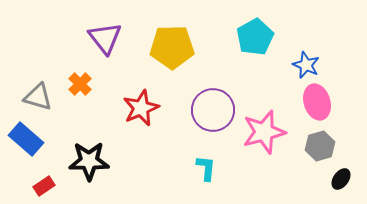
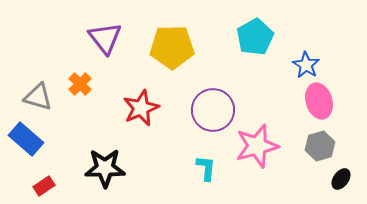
blue star: rotated 8 degrees clockwise
pink ellipse: moved 2 px right, 1 px up
pink star: moved 7 px left, 14 px down
black star: moved 16 px right, 7 px down
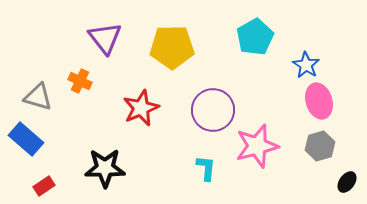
orange cross: moved 3 px up; rotated 20 degrees counterclockwise
black ellipse: moved 6 px right, 3 px down
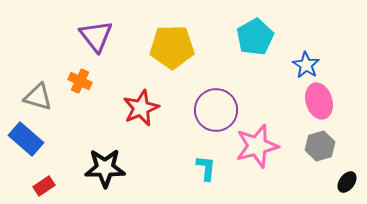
purple triangle: moved 9 px left, 2 px up
purple circle: moved 3 px right
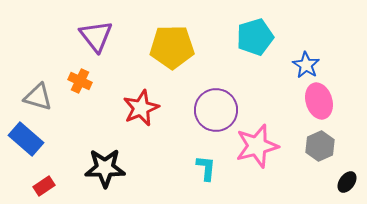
cyan pentagon: rotated 12 degrees clockwise
gray hexagon: rotated 8 degrees counterclockwise
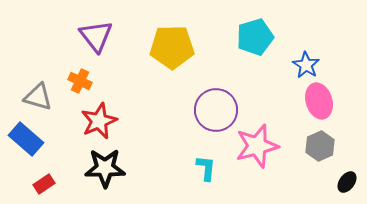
red star: moved 42 px left, 13 px down
red rectangle: moved 2 px up
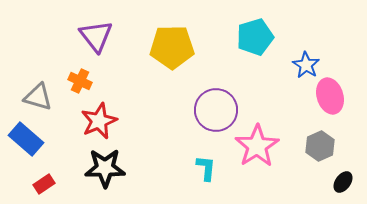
pink ellipse: moved 11 px right, 5 px up
pink star: rotated 18 degrees counterclockwise
black ellipse: moved 4 px left
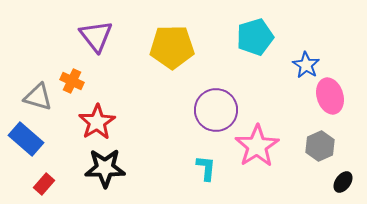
orange cross: moved 8 px left
red star: moved 2 px left, 1 px down; rotated 9 degrees counterclockwise
red rectangle: rotated 15 degrees counterclockwise
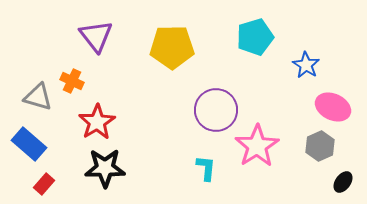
pink ellipse: moved 3 px right, 11 px down; rotated 48 degrees counterclockwise
blue rectangle: moved 3 px right, 5 px down
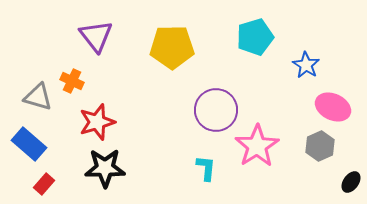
red star: rotated 15 degrees clockwise
black ellipse: moved 8 px right
